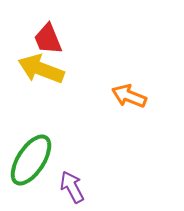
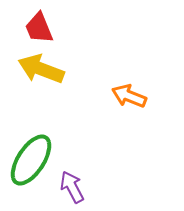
red trapezoid: moved 9 px left, 11 px up
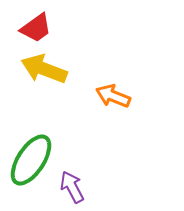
red trapezoid: moved 3 px left; rotated 104 degrees counterclockwise
yellow arrow: moved 3 px right
orange arrow: moved 16 px left
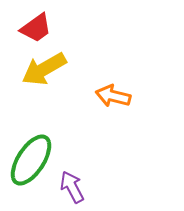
yellow arrow: rotated 51 degrees counterclockwise
orange arrow: rotated 8 degrees counterclockwise
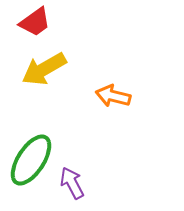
red trapezoid: moved 1 px left, 6 px up
purple arrow: moved 4 px up
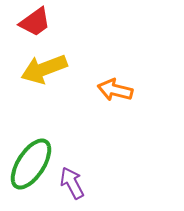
yellow arrow: rotated 9 degrees clockwise
orange arrow: moved 2 px right, 6 px up
green ellipse: moved 4 px down
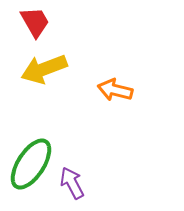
red trapezoid: rotated 84 degrees counterclockwise
